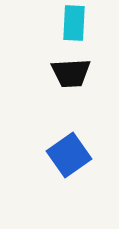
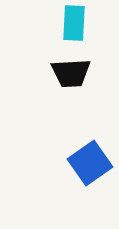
blue square: moved 21 px right, 8 px down
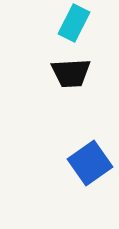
cyan rectangle: rotated 24 degrees clockwise
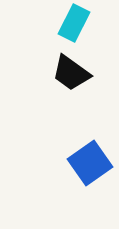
black trapezoid: rotated 39 degrees clockwise
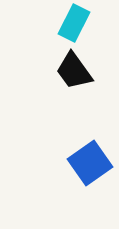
black trapezoid: moved 3 px right, 2 px up; rotated 18 degrees clockwise
